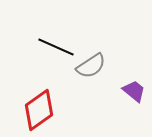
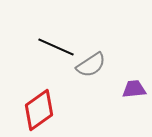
gray semicircle: moved 1 px up
purple trapezoid: moved 2 px up; rotated 45 degrees counterclockwise
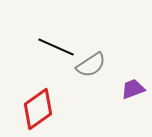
purple trapezoid: moved 1 px left; rotated 15 degrees counterclockwise
red diamond: moved 1 px left, 1 px up
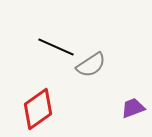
purple trapezoid: moved 19 px down
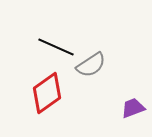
red diamond: moved 9 px right, 16 px up
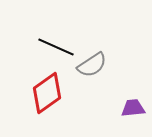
gray semicircle: moved 1 px right
purple trapezoid: rotated 15 degrees clockwise
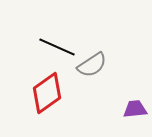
black line: moved 1 px right
purple trapezoid: moved 2 px right, 1 px down
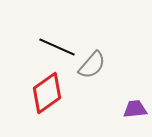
gray semicircle: rotated 16 degrees counterclockwise
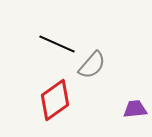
black line: moved 3 px up
red diamond: moved 8 px right, 7 px down
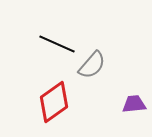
red diamond: moved 1 px left, 2 px down
purple trapezoid: moved 1 px left, 5 px up
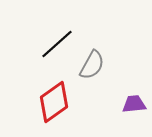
black line: rotated 66 degrees counterclockwise
gray semicircle: rotated 12 degrees counterclockwise
